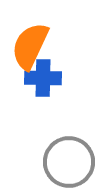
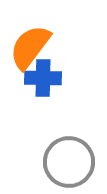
orange semicircle: moved 1 px down; rotated 12 degrees clockwise
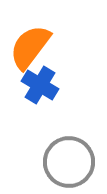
blue cross: moved 3 px left, 7 px down; rotated 30 degrees clockwise
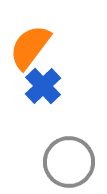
blue cross: moved 3 px right, 1 px down; rotated 15 degrees clockwise
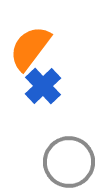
orange semicircle: moved 1 px down
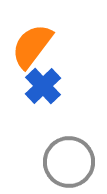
orange semicircle: moved 2 px right, 2 px up
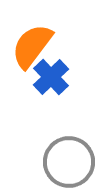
blue cross: moved 8 px right, 9 px up
